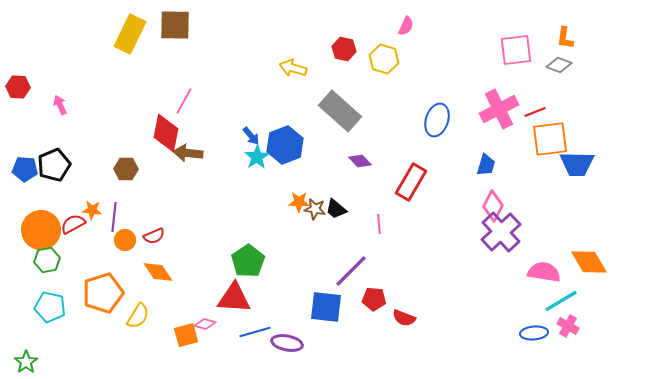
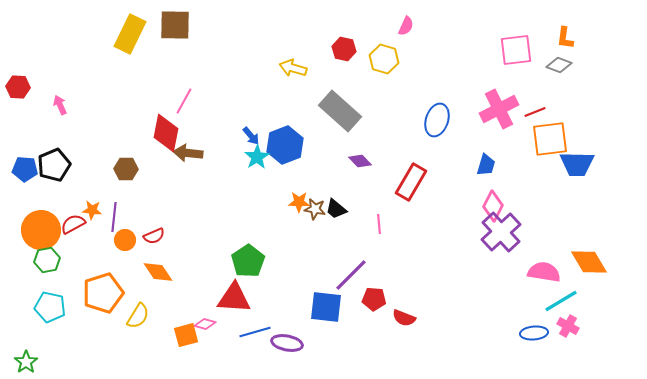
purple line at (351, 271): moved 4 px down
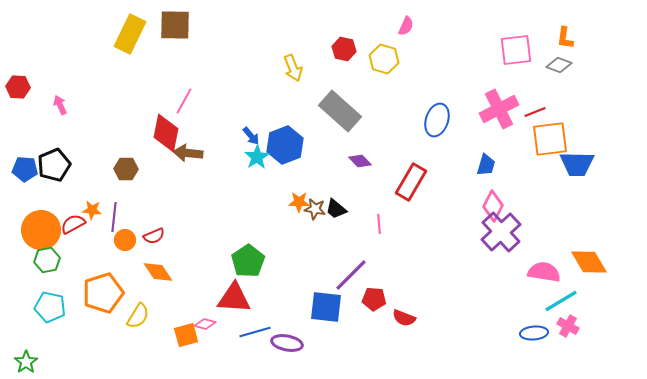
yellow arrow at (293, 68): rotated 128 degrees counterclockwise
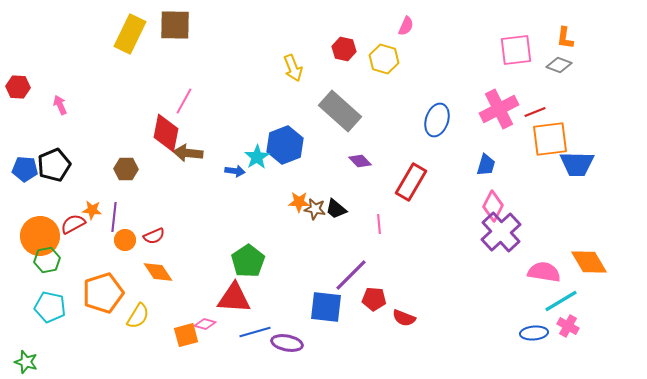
blue arrow at (251, 136): moved 16 px left, 35 px down; rotated 42 degrees counterclockwise
orange circle at (41, 230): moved 1 px left, 6 px down
green star at (26, 362): rotated 20 degrees counterclockwise
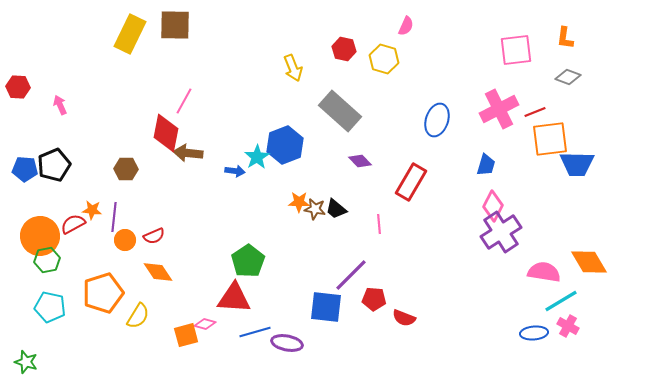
gray diamond at (559, 65): moved 9 px right, 12 px down
purple cross at (501, 232): rotated 9 degrees clockwise
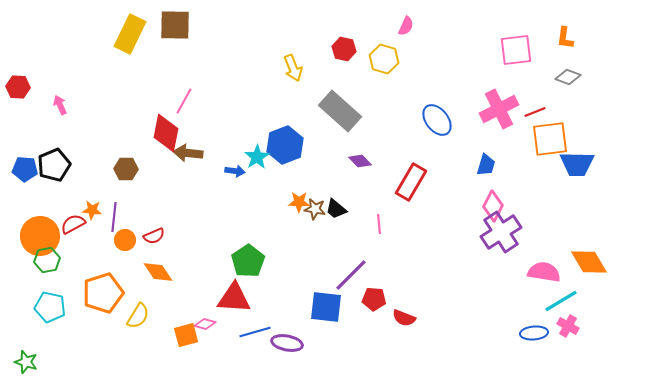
blue ellipse at (437, 120): rotated 56 degrees counterclockwise
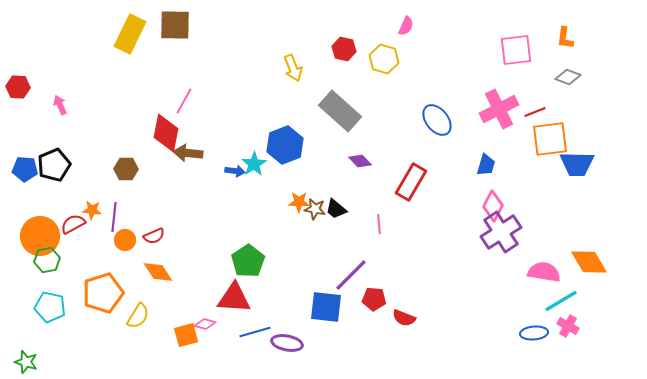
cyan star at (257, 157): moved 3 px left, 7 px down
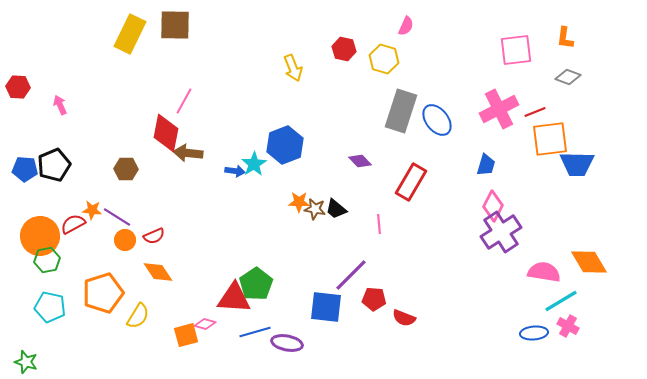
gray rectangle at (340, 111): moved 61 px right; rotated 66 degrees clockwise
purple line at (114, 217): moved 3 px right; rotated 64 degrees counterclockwise
green pentagon at (248, 261): moved 8 px right, 23 px down
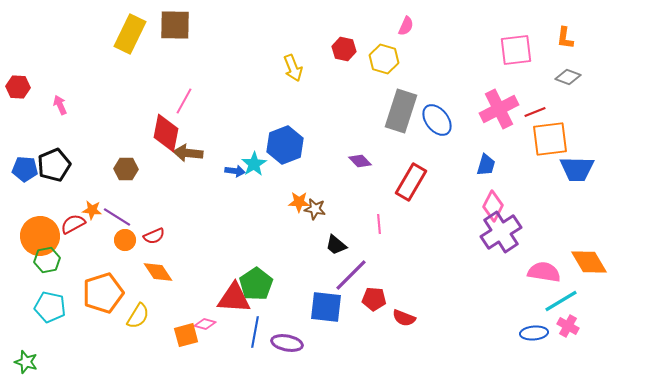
blue trapezoid at (577, 164): moved 5 px down
black trapezoid at (336, 209): moved 36 px down
blue line at (255, 332): rotated 64 degrees counterclockwise
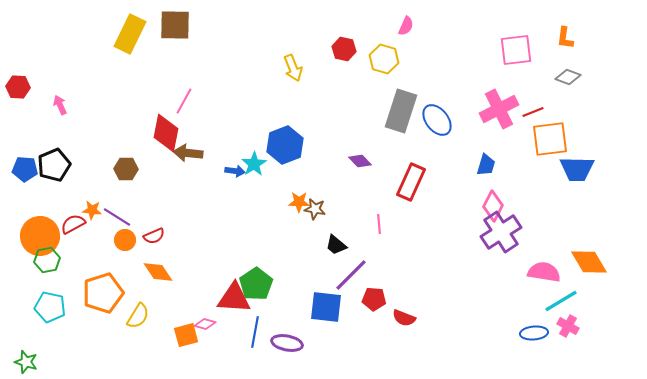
red line at (535, 112): moved 2 px left
red rectangle at (411, 182): rotated 6 degrees counterclockwise
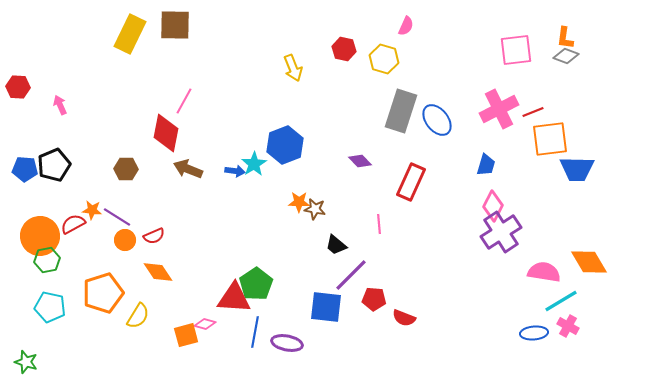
gray diamond at (568, 77): moved 2 px left, 21 px up
brown arrow at (188, 153): moved 16 px down; rotated 16 degrees clockwise
